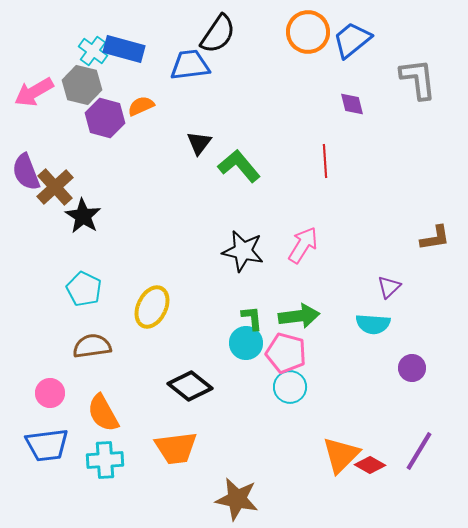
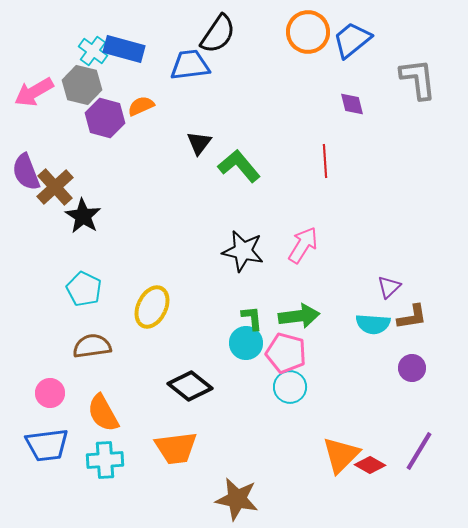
brown L-shape at (435, 238): moved 23 px left, 79 px down
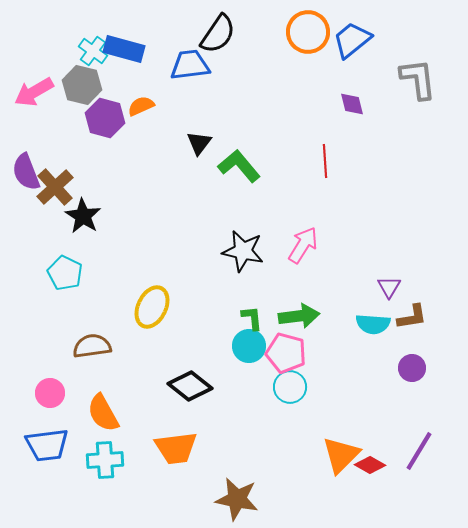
purple triangle at (389, 287): rotated 15 degrees counterclockwise
cyan pentagon at (84, 289): moved 19 px left, 16 px up
cyan circle at (246, 343): moved 3 px right, 3 px down
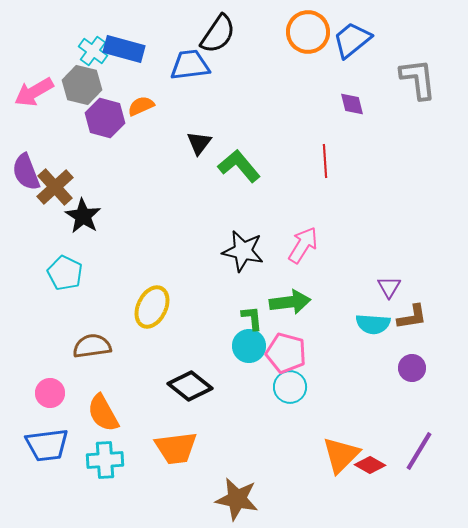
green arrow at (299, 316): moved 9 px left, 14 px up
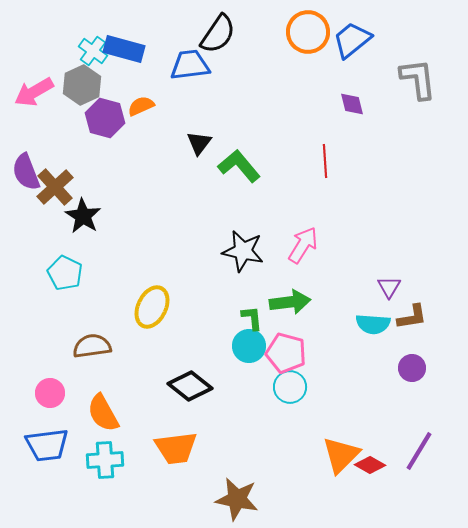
gray hexagon at (82, 85): rotated 21 degrees clockwise
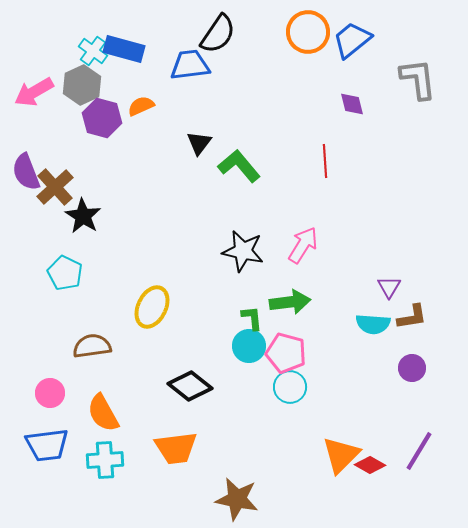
purple hexagon at (105, 118): moved 3 px left
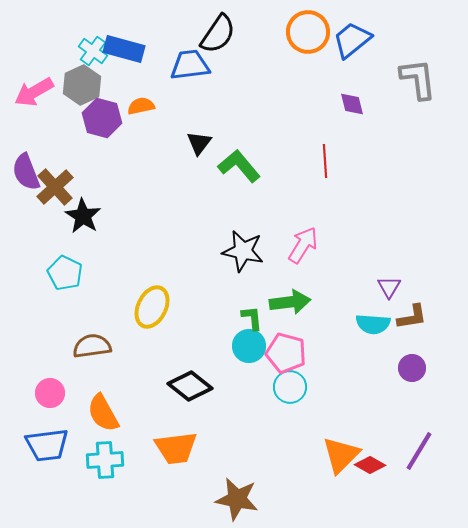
orange semicircle at (141, 106): rotated 12 degrees clockwise
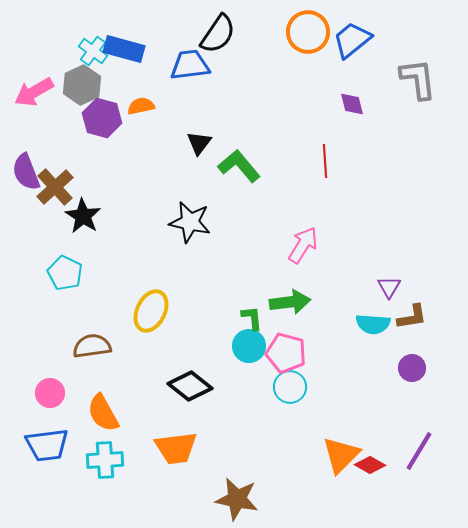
black star at (243, 251): moved 53 px left, 29 px up
yellow ellipse at (152, 307): moved 1 px left, 4 px down
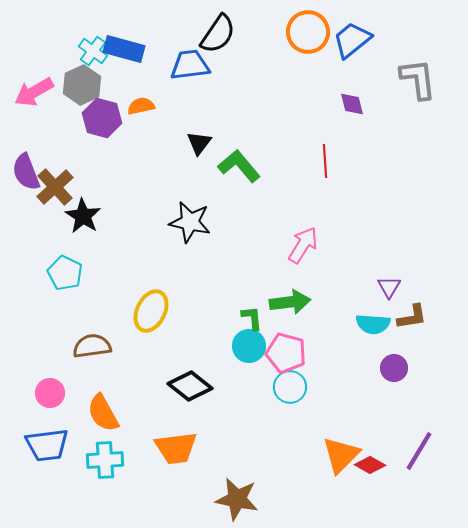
purple circle at (412, 368): moved 18 px left
